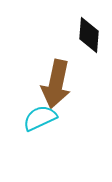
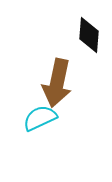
brown arrow: moved 1 px right, 1 px up
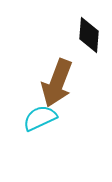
brown arrow: rotated 9 degrees clockwise
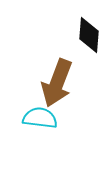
cyan semicircle: rotated 32 degrees clockwise
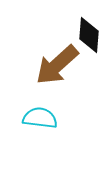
brown arrow: moved 18 px up; rotated 27 degrees clockwise
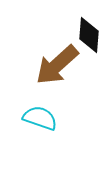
cyan semicircle: rotated 12 degrees clockwise
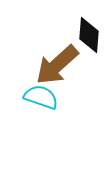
cyan semicircle: moved 1 px right, 21 px up
